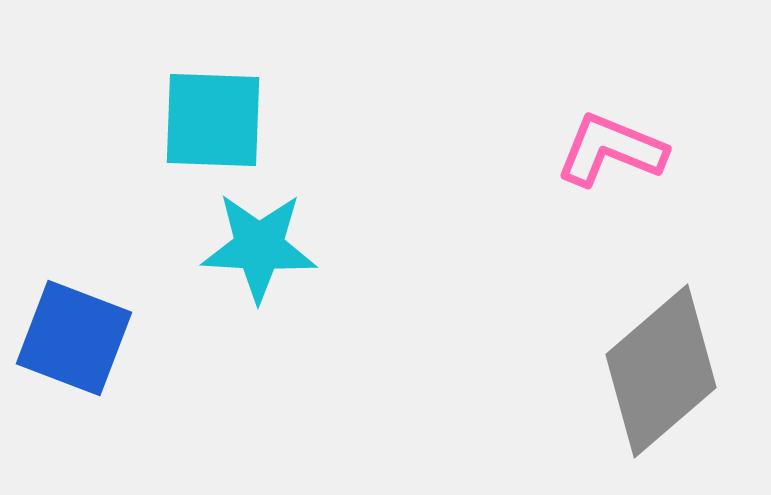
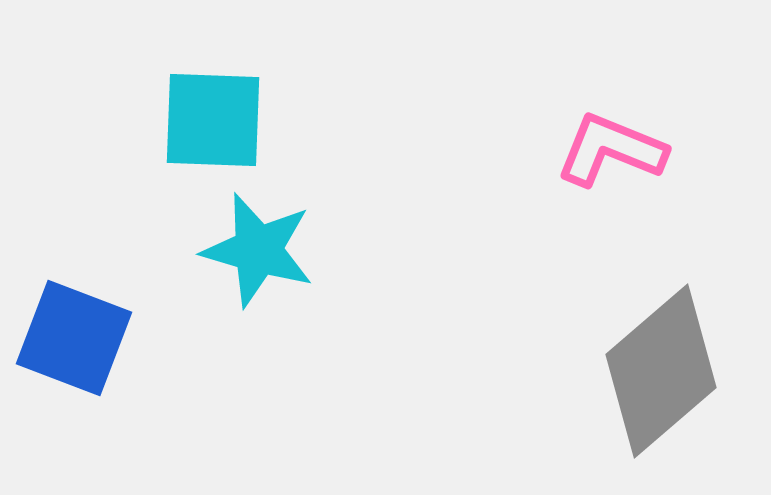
cyan star: moved 1 px left, 3 px down; rotated 13 degrees clockwise
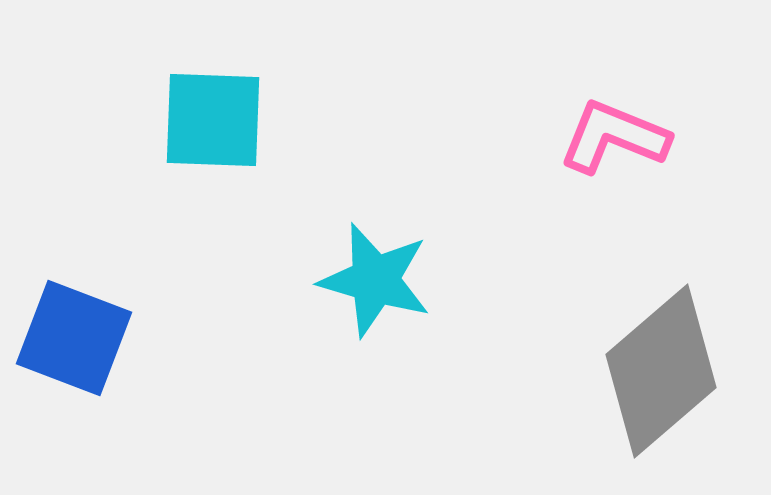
pink L-shape: moved 3 px right, 13 px up
cyan star: moved 117 px right, 30 px down
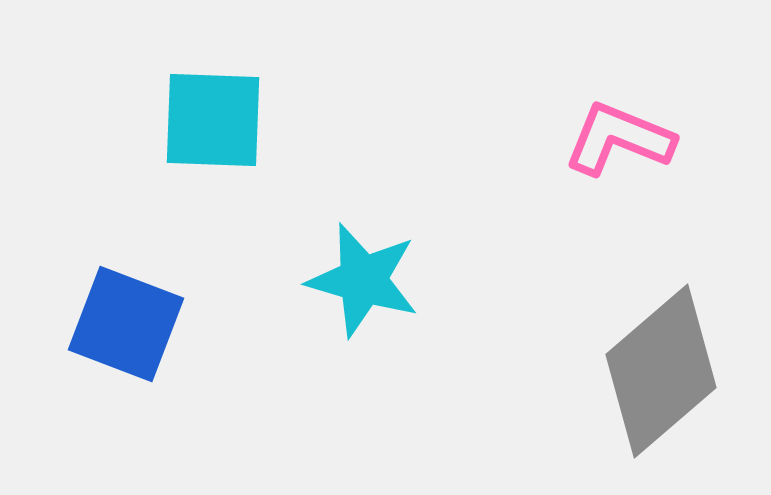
pink L-shape: moved 5 px right, 2 px down
cyan star: moved 12 px left
blue square: moved 52 px right, 14 px up
